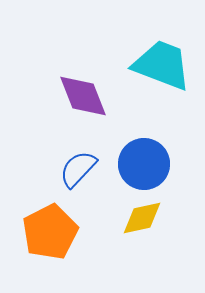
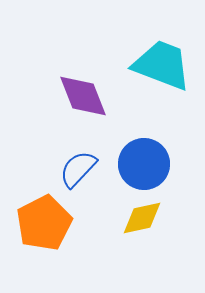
orange pentagon: moved 6 px left, 9 px up
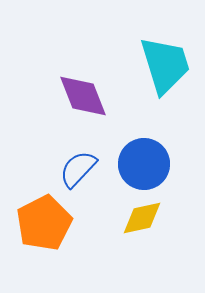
cyan trapezoid: moved 3 px right; rotated 52 degrees clockwise
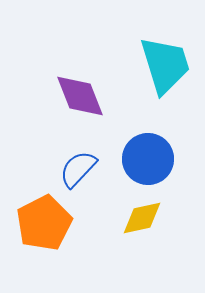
purple diamond: moved 3 px left
blue circle: moved 4 px right, 5 px up
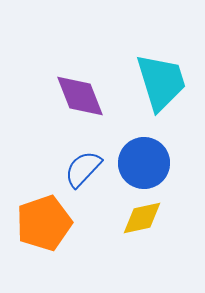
cyan trapezoid: moved 4 px left, 17 px down
blue circle: moved 4 px left, 4 px down
blue semicircle: moved 5 px right
orange pentagon: rotated 8 degrees clockwise
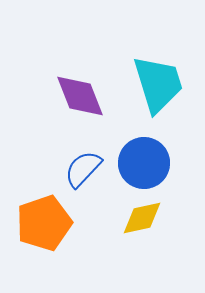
cyan trapezoid: moved 3 px left, 2 px down
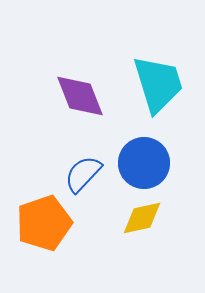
blue semicircle: moved 5 px down
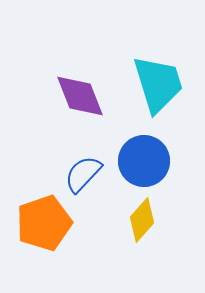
blue circle: moved 2 px up
yellow diamond: moved 2 px down; rotated 36 degrees counterclockwise
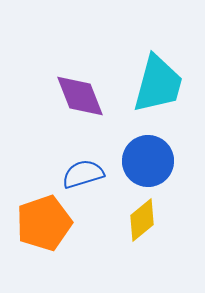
cyan trapezoid: rotated 32 degrees clockwise
blue circle: moved 4 px right
blue semicircle: rotated 30 degrees clockwise
yellow diamond: rotated 9 degrees clockwise
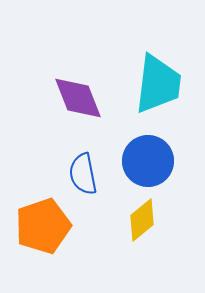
cyan trapezoid: rotated 8 degrees counterclockwise
purple diamond: moved 2 px left, 2 px down
blue semicircle: rotated 84 degrees counterclockwise
orange pentagon: moved 1 px left, 3 px down
